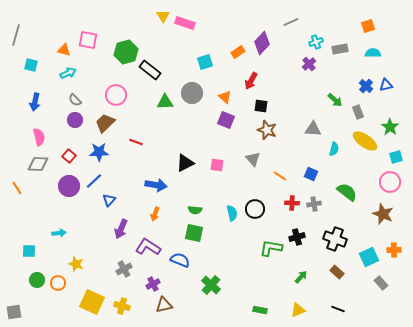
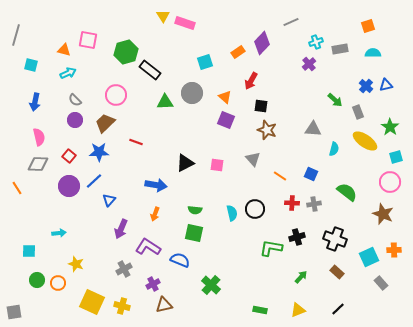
black line at (338, 309): rotated 64 degrees counterclockwise
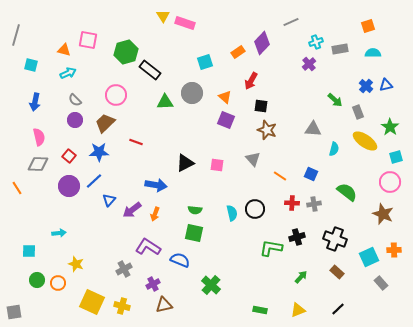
purple arrow at (121, 229): moved 11 px right, 19 px up; rotated 30 degrees clockwise
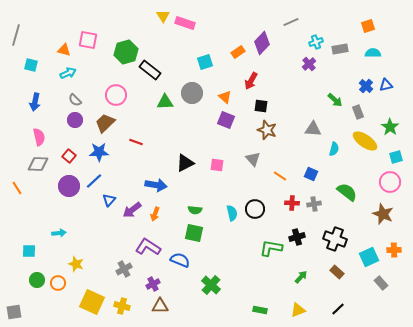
brown triangle at (164, 305): moved 4 px left, 1 px down; rotated 12 degrees clockwise
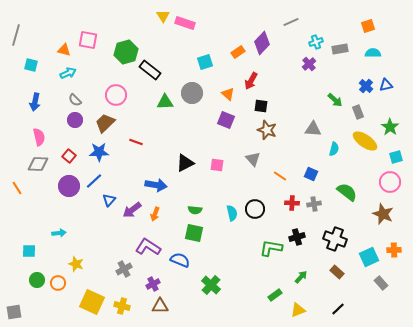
orange triangle at (225, 97): moved 3 px right, 3 px up
green rectangle at (260, 310): moved 15 px right, 15 px up; rotated 48 degrees counterclockwise
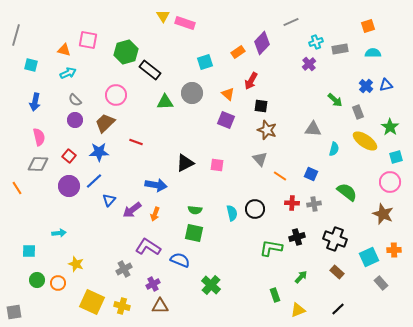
gray triangle at (253, 159): moved 7 px right
green rectangle at (275, 295): rotated 72 degrees counterclockwise
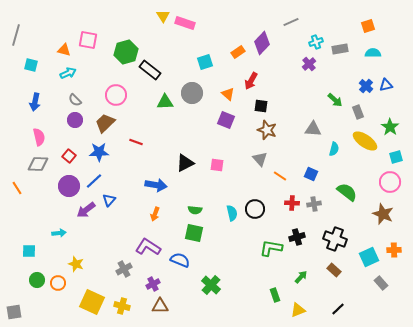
purple arrow at (132, 210): moved 46 px left
brown rectangle at (337, 272): moved 3 px left, 2 px up
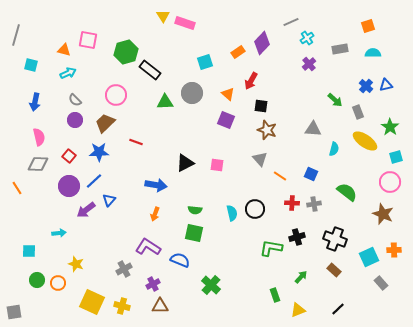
cyan cross at (316, 42): moved 9 px left, 4 px up; rotated 16 degrees counterclockwise
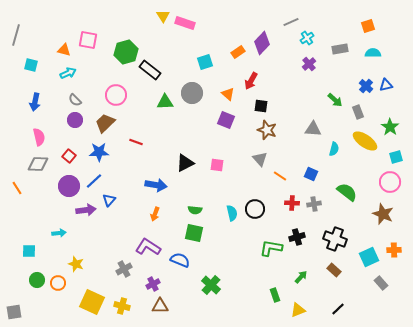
purple arrow at (86, 210): rotated 150 degrees counterclockwise
